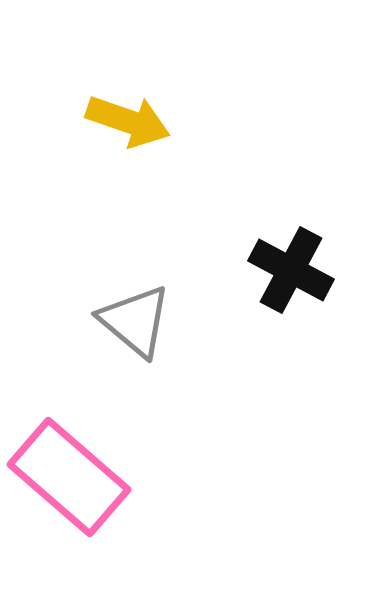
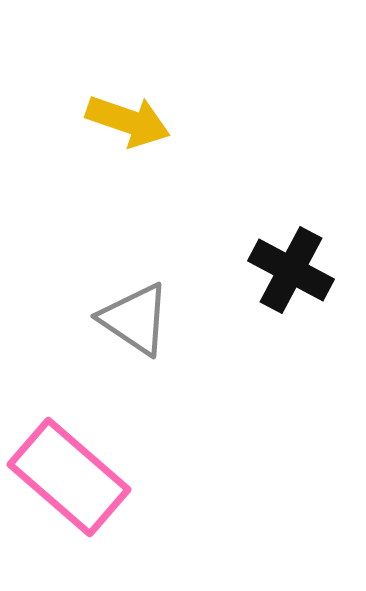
gray triangle: moved 2 px up; rotated 6 degrees counterclockwise
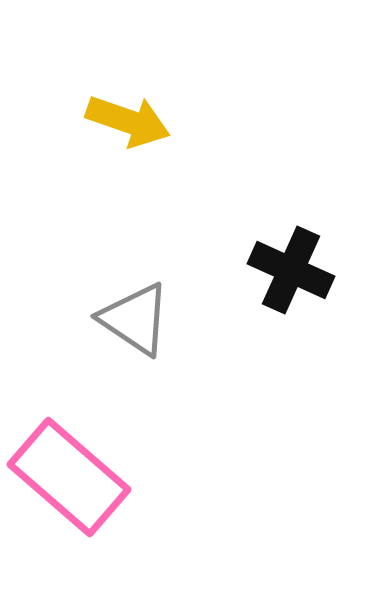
black cross: rotated 4 degrees counterclockwise
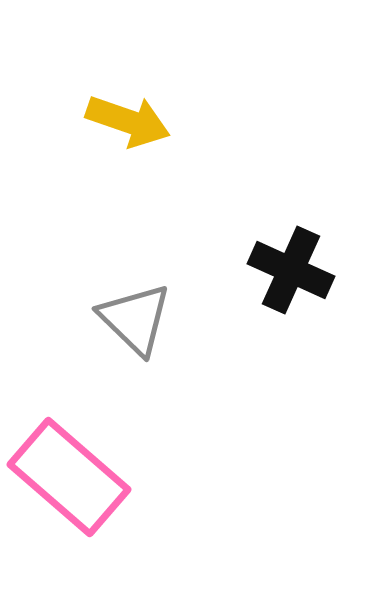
gray triangle: rotated 10 degrees clockwise
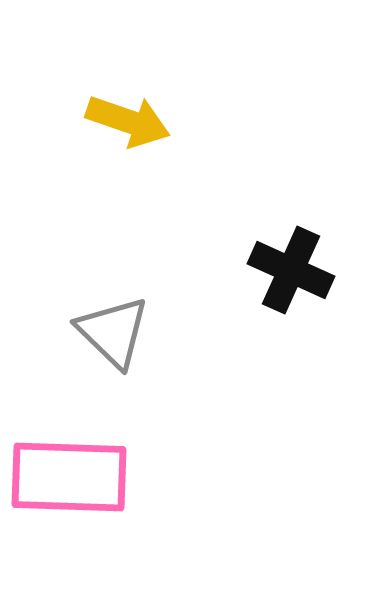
gray triangle: moved 22 px left, 13 px down
pink rectangle: rotated 39 degrees counterclockwise
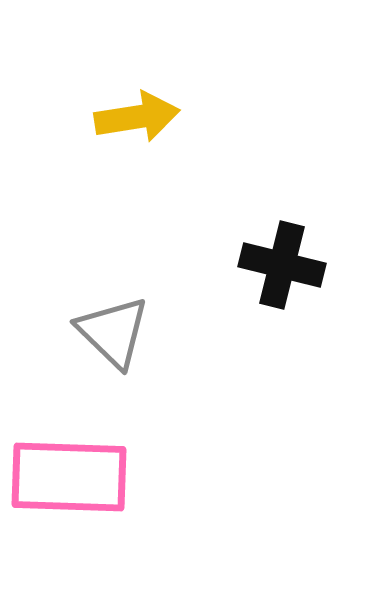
yellow arrow: moved 9 px right, 4 px up; rotated 28 degrees counterclockwise
black cross: moved 9 px left, 5 px up; rotated 10 degrees counterclockwise
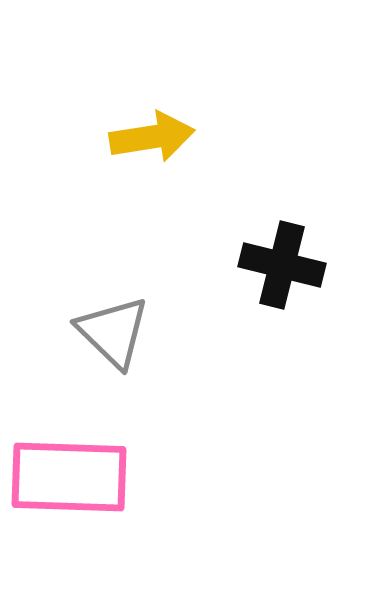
yellow arrow: moved 15 px right, 20 px down
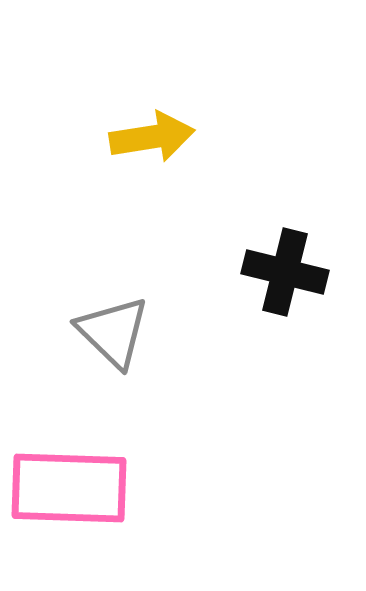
black cross: moved 3 px right, 7 px down
pink rectangle: moved 11 px down
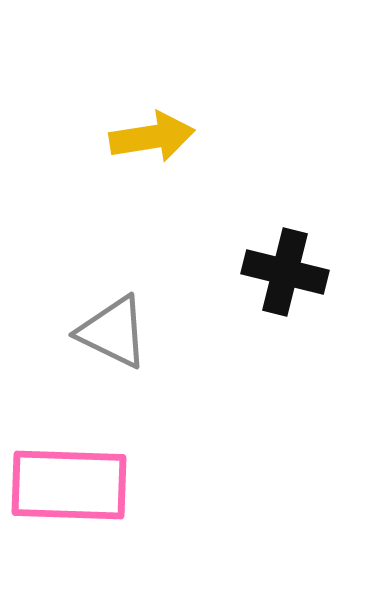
gray triangle: rotated 18 degrees counterclockwise
pink rectangle: moved 3 px up
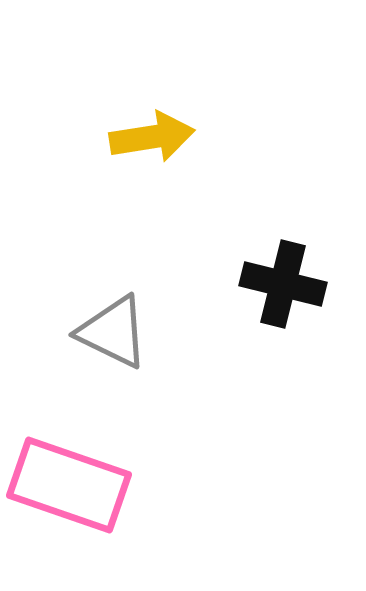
black cross: moved 2 px left, 12 px down
pink rectangle: rotated 17 degrees clockwise
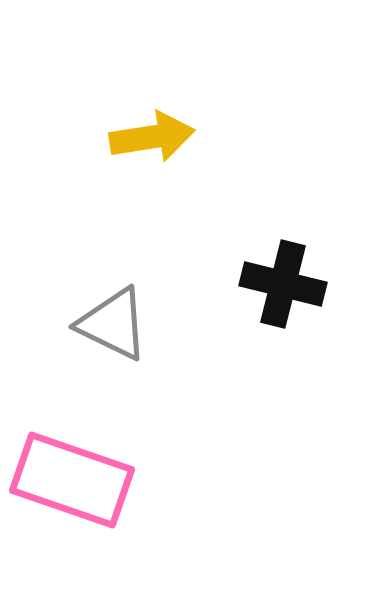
gray triangle: moved 8 px up
pink rectangle: moved 3 px right, 5 px up
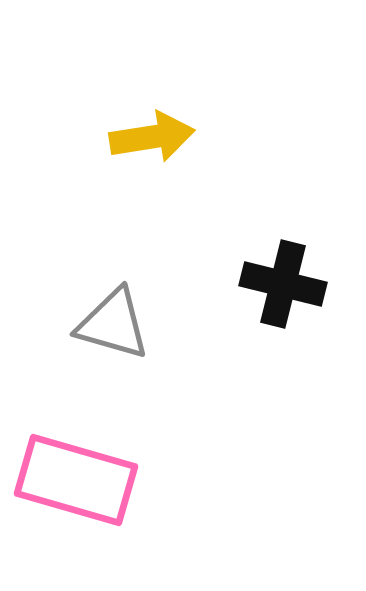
gray triangle: rotated 10 degrees counterclockwise
pink rectangle: moved 4 px right; rotated 3 degrees counterclockwise
